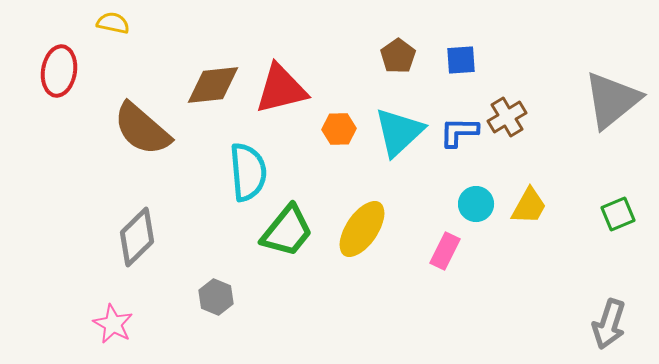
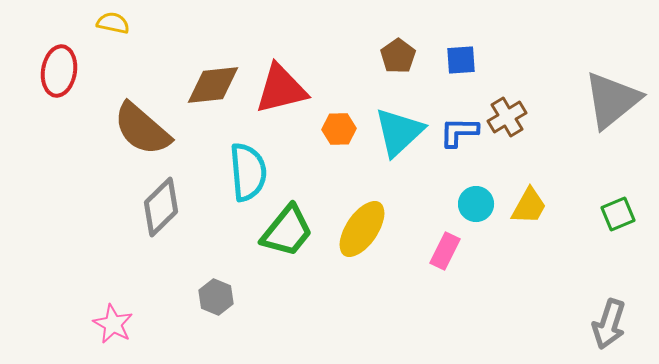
gray diamond: moved 24 px right, 30 px up
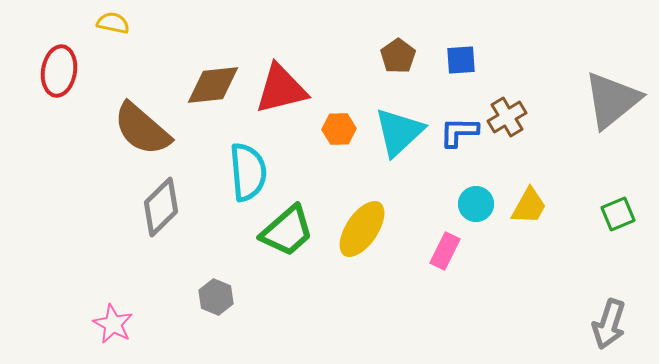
green trapezoid: rotated 10 degrees clockwise
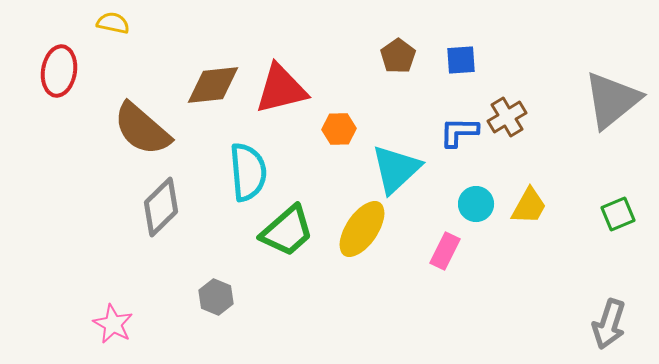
cyan triangle: moved 3 px left, 37 px down
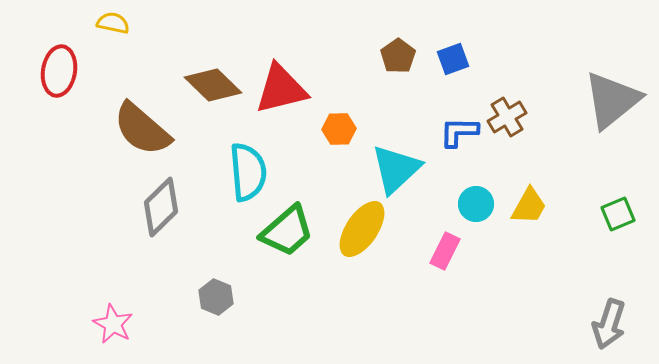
blue square: moved 8 px left, 1 px up; rotated 16 degrees counterclockwise
brown diamond: rotated 50 degrees clockwise
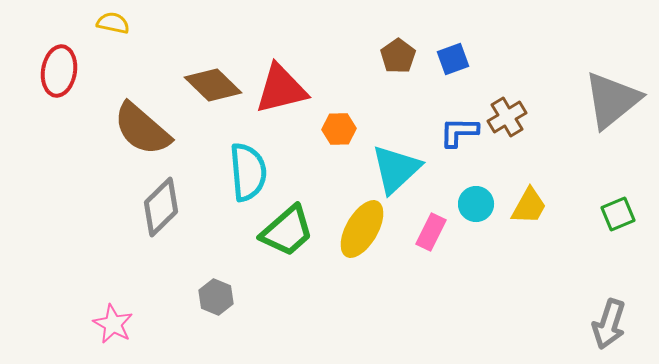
yellow ellipse: rotated 4 degrees counterclockwise
pink rectangle: moved 14 px left, 19 px up
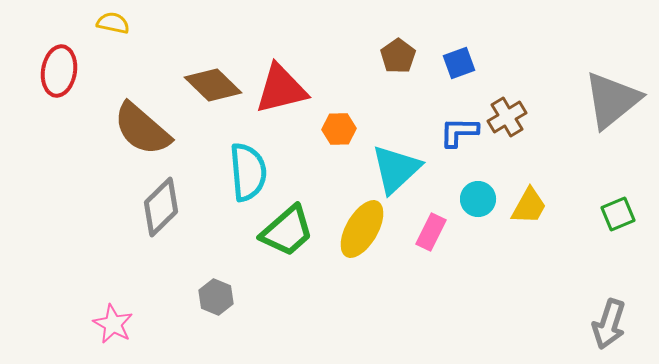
blue square: moved 6 px right, 4 px down
cyan circle: moved 2 px right, 5 px up
